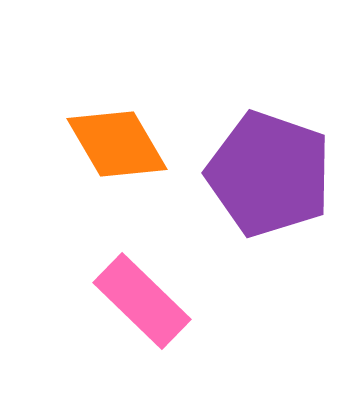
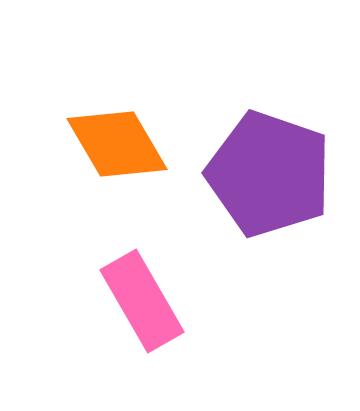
pink rectangle: rotated 16 degrees clockwise
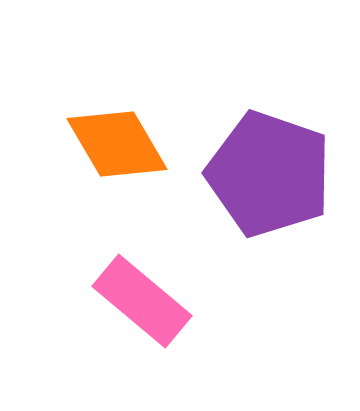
pink rectangle: rotated 20 degrees counterclockwise
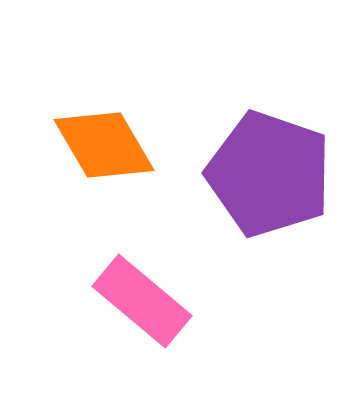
orange diamond: moved 13 px left, 1 px down
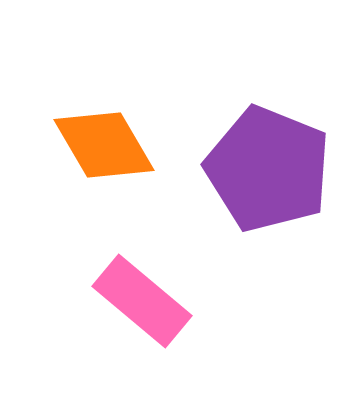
purple pentagon: moved 1 px left, 5 px up; rotated 3 degrees clockwise
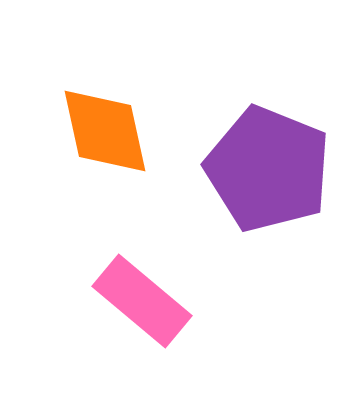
orange diamond: moved 1 px right, 14 px up; rotated 18 degrees clockwise
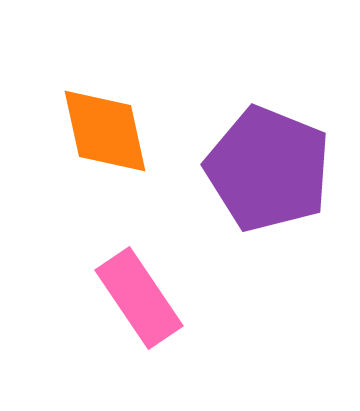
pink rectangle: moved 3 px left, 3 px up; rotated 16 degrees clockwise
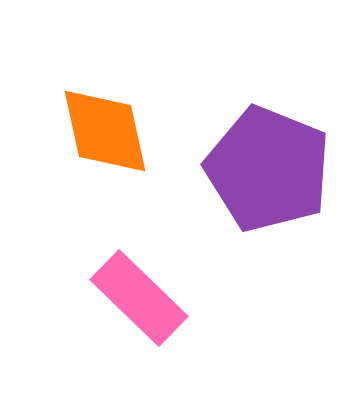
pink rectangle: rotated 12 degrees counterclockwise
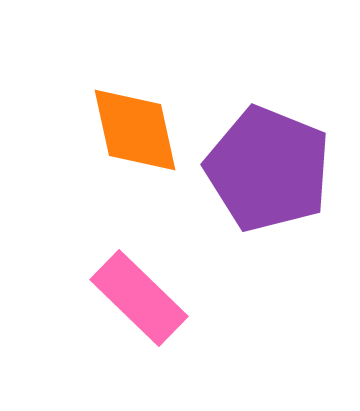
orange diamond: moved 30 px right, 1 px up
